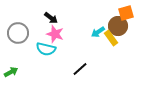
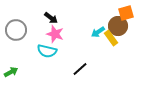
gray circle: moved 2 px left, 3 px up
cyan semicircle: moved 1 px right, 2 px down
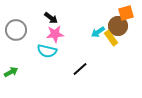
pink star: rotated 24 degrees counterclockwise
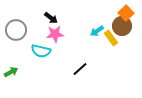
orange square: rotated 28 degrees counterclockwise
brown circle: moved 4 px right
cyan arrow: moved 1 px left, 1 px up
cyan semicircle: moved 6 px left
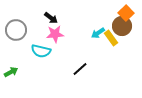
cyan arrow: moved 1 px right, 2 px down
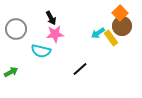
orange square: moved 6 px left
black arrow: rotated 24 degrees clockwise
gray circle: moved 1 px up
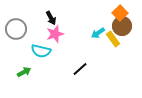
pink star: rotated 12 degrees counterclockwise
yellow rectangle: moved 2 px right, 1 px down
green arrow: moved 13 px right
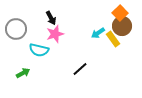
cyan semicircle: moved 2 px left, 1 px up
green arrow: moved 1 px left, 1 px down
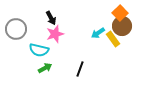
black line: rotated 28 degrees counterclockwise
green arrow: moved 22 px right, 5 px up
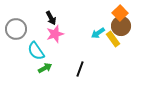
brown circle: moved 1 px left
cyan semicircle: moved 3 px left, 1 px down; rotated 42 degrees clockwise
